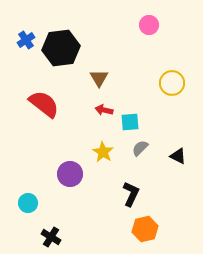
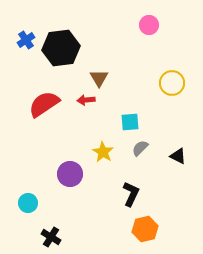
red semicircle: rotated 72 degrees counterclockwise
red arrow: moved 18 px left, 10 px up; rotated 18 degrees counterclockwise
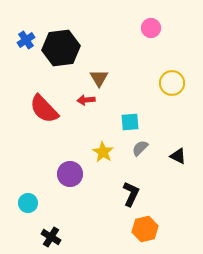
pink circle: moved 2 px right, 3 px down
red semicircle: moved 5 px down; rotated 100 degrees counterclockwise
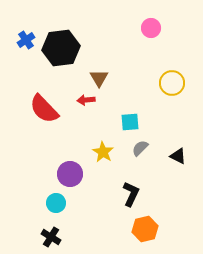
cyan circle: moved 28 px right
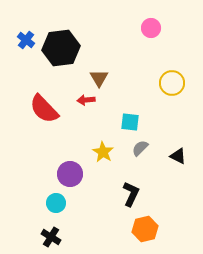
blue cross: rotated 18 degrees counterclockwise
cyan square: rotated 12 degrees clockwise
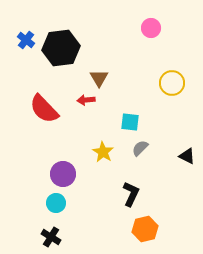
black triangle: moved 9 px right
purple circle: moved 7 px left
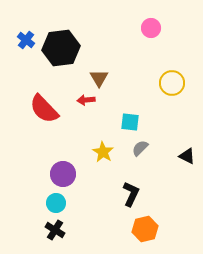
black cross: moved 4 px right, 7 px up
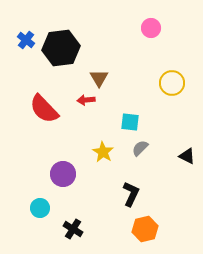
cyan circle: moved 16 px left, 5 px down
black cross: moved 18 px right, 1 px up
